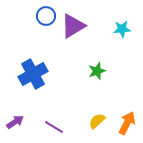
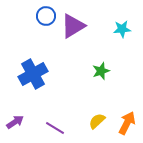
green star: moved 4 px right
purple line: moved 1 px right, 1 px down
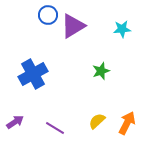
blue circle: moved 2 px right, 1 px up
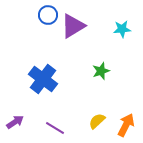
blue cross: moved 10 px right, 5 px down; rotated 24 degrees counterclockwise
orange arrow: moved 1 px left, 2 px down
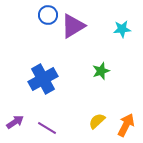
blue cross: rotated 24 degrees clockwise
purple line: moved 8 px left
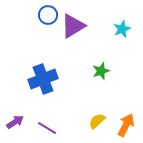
cyan star: rotated 18 degrees counterclockwise
blue cross: rotated 8 degrees clockwise
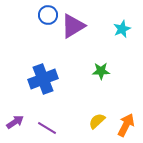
green star: rotated 18 degrees clockwise
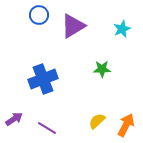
blue circle: moved 9 px left
green star: moved 1 px right, 2 px up
purple arrow: moved 1 px left, 3 px up
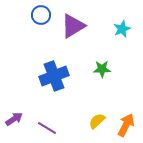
blue circle: moved 2 px right
blue cross: moved 11 px right, 3 px up
